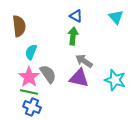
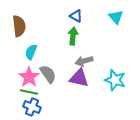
gray arrow: rotated 48 degrees counterclockwise
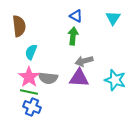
cyan triangle: moved 3 px left, 1 px down; rotated 14 degrees clockwise
gray semicircle: moved 4 px down; rotated 132 degrees clockwise
purple triangle: rotated 10 degrees counterclockwise
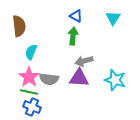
gray semicircle: moved 1 px right, 1 px down
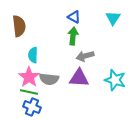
blue triangle: moved 2 px left, 1 px down
cyan semicircle: moved 2 px right, 3 px down; rotated 21 degrees counterclockwise
gray arrow: moved 1 px right, 5 px up
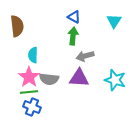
cyan triangle: moved 1 px right, 3 px down
brown semicircle: moved 2 px left
green line: rotated 18 degrees counterclockwise
